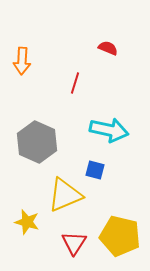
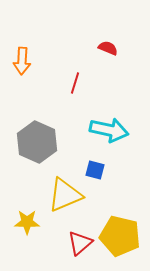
yellow star: rotated 15 degrees counterclockwise
red triangle: moved 6 px right; rotated 16 degrees clockwise
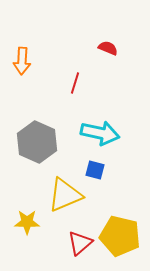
cyan arrow: moved 9 px left, 3 px down
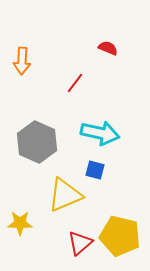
red line: rotated 20 degrees clockwise
yellow star: moved 7 px left, 1 px down
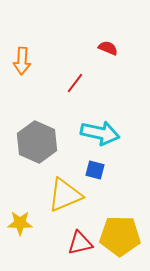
yellow pentagon: rotated 12 degrees counterclockwise
red triangle: rotated 28 degrees clockwise
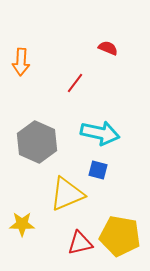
orange arrow: moved 1 px left, 1 px down
blue square: moved 3 px right
yellow triangle: moved 2 px right, 1 px up
yellow star: moved 2 px right, 1 px down
yellow pentagon: rotated 9 degrees clockwise
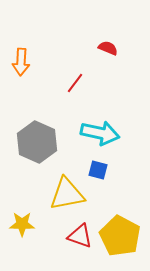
yellow triangle: rotated 12 degrees clockwise
yellow pentagon: rotated 18 degrees clockwise
red triangle: moved 7 px up; rotated 32 degrees clockwise
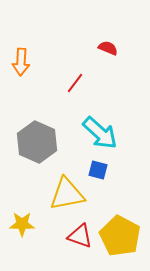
cyan arrow: rotated 30 degrees clockwise
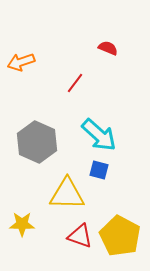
orange arrow: rotated 68 degrees clockwise
cyan arrow: moved 1 px left, 2 px down
blue square: moved 1 px right
yellow triangle: rotated 12 degrees clockwise
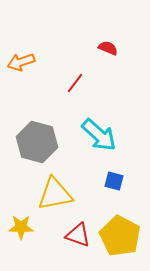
gray hexagon: rotated 9 degrees counterclockwise
blue square: moved 15 px right, 11 px down
yellow triangle: moved 12 px left; rotated 12 degrees counterclockwise
yellow star: moved 1 px left, 3 px down
red triangle: moved 2 px left, 1 px up
